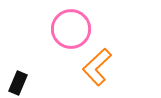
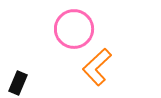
pink circle: moved 3 px right
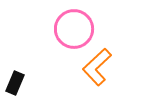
black rectangle: moved 3 px left
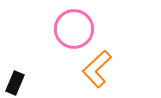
orange L-shape: moved 2 px down
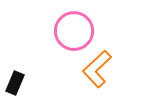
pink circle: moved 2 px down
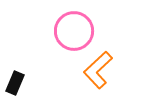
orange L-shape: moved 1 px right, 1 px down
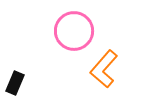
orange L-shape: moved 6 px right, 1 px up; rotated 6 degrees counterclockwise
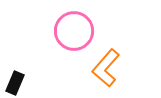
orange L-shape: moved 2 px right, 1 px up
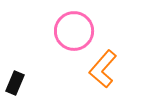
orange L-shape: moved 3 px left, 1 px down
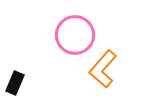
pink circle: moved 1 px right, 4 px down
